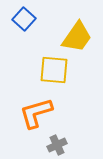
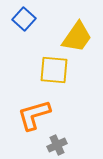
orange L-shape: moved 2 px left, 2 px down
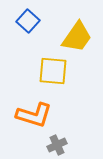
blue square: moved 4 px right, 2 px down
yellow square: moved 1 px left, 1 px down
orange L-shape: rotated 147 degrees counterclockwise
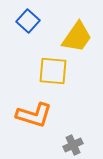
gray cross: moved 16 px right
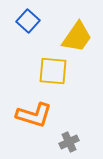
gray cross: moved 4 px left, 3 px up
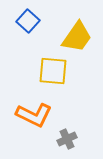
orange L-shape: rotated 9 degrees clockwise
gray cross: moved 2 px left, 3 px up
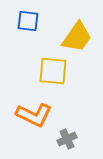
blue square: rotated 35 degrees counterclockwise
